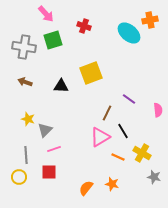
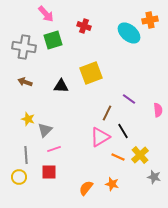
yellow cross: moved 2 px left, 2 px down; rotated 18 degrees clockwise
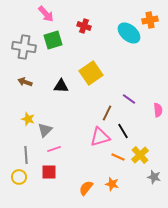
yellow square: rotated 15 degrees counterclockwise
pink triangle: rotated 15 degrees clockwise
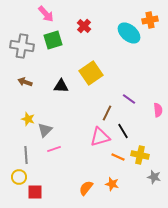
red cross: rotated 24 degrees clockwise
gray cross: moved 2 px left, 1 px up
yellow cross: rotated 36 degrees counterclockwise
red square: moved 14 px left, 20 px down
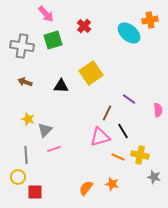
yellow circle: moved 1 px left
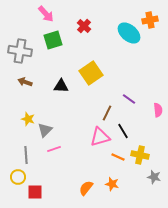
gray cross: moved 2 px left, 5 px down
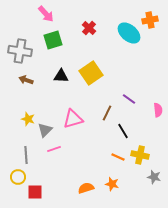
red cross: moved 5 px right, 2 px down
brown arrow: moved 1 px right, 2 px up
black triangle: moved 10 px up
pink triangle: moved 27 px left, 18 px up
orange semicircle: rotated 35 degrees clockwise
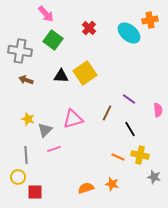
green square: rotated 36 degrees counterclockwise
yellow square: moved 6 px left
black line: moved 7 px right, 2 px up
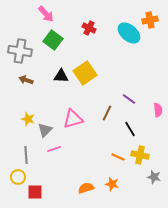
red cross: rotated 16 degrees counterclockwise
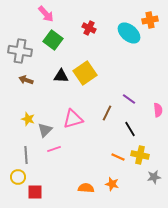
gray star: rotated 24 degrees counterclockwise
orange semicircle: rotated 21 degrees clockwise
